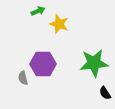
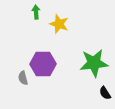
green arrow: moved 2 px left, 1 px down; rotated 72 degrees counterclockwise
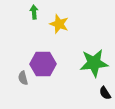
green arrow: moved 2 px left
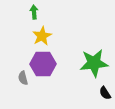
yellow star: moved 17 px left, 12 px down; rotated 24 degrees clockwise
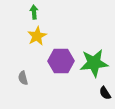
yellow star: moved 5 px left
purple hexagon: moved 18 px right, 3 px up
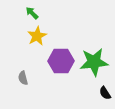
green arrow: moved 2 px left, 1 px down; rotated 40 degrees counterclockwise
green star: moved 1 px up
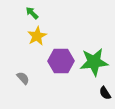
gray semicircle: rotated 152 degrees clockwise
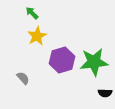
purple hexagon: moved 1 px right, 1 px up; rotated 15 degrees counterclockwise
black semicircle: rotated 56 degrees counterclockwise
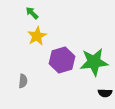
gray semicircle: moved 3 px down; rotated 48 degrees clockwise
